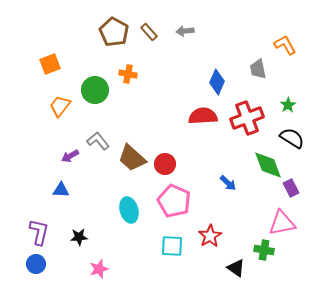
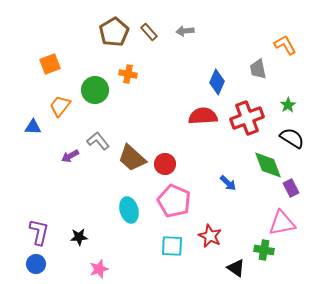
brown pentagon: rotated 12 degrees clockwise
blue triangle: moved 28 px left, 63 px up
red star: rotated 15 degrees counterclockwise
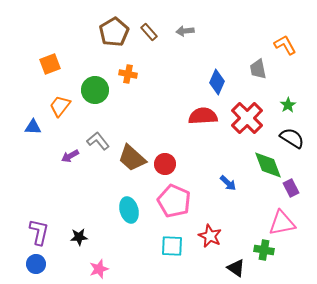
red cross: rotated 24 degrees counterclockwise
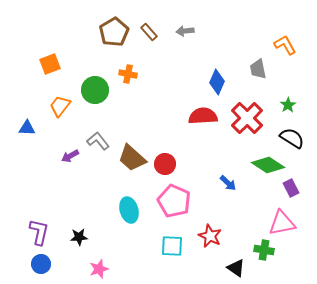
blue triangle: moved 6 px left, 1 px down
green diamond: rotated 36 degrees counterclockwise
blue circle: moved 5 px right
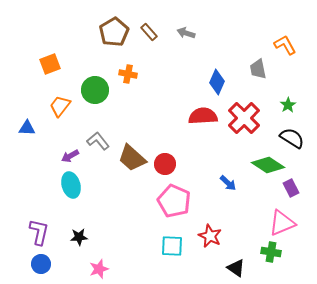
gray arrow: moved 1 px right, 2 px down; rotated 24 degrees clockwise
red cross: moved 3 px left
cyan ellipse: moved 58 px left, 25 px up
pink triangle: rotated 12 degrees counterclockwise
green cross: moved 7 px right, 2 px down
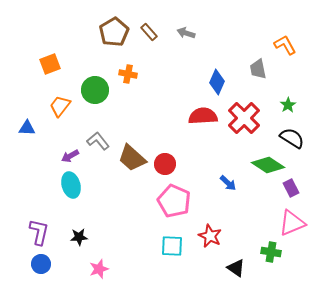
pink triangle: moved 10 px right
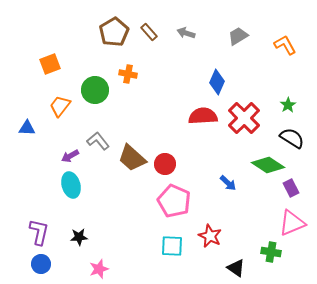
gray trapezoid: moved 20 px left, 33 px up; rotated 70 degrees clockwise
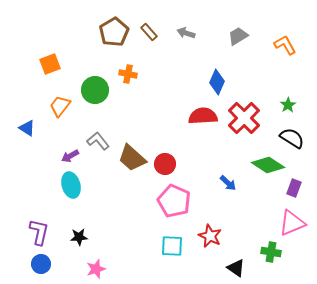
blue triangle: rotated 30 degrees clockwise
purple rectangle: moved 3 px right; rotated 48 degrees clockwise
pink star: moved 3 px left
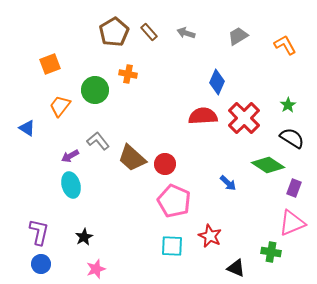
black star: moved 5 px right; rotated 24 degrees counterclockwise
black triangle: rotated 12 degrees counterclockwise
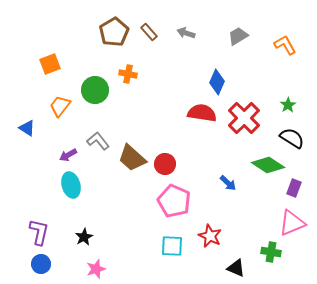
red semicircle: moved 1 px left, 3 px up; rotated 12 degrees clockwise
purple arrow: moved 2 px left, 1 px up
